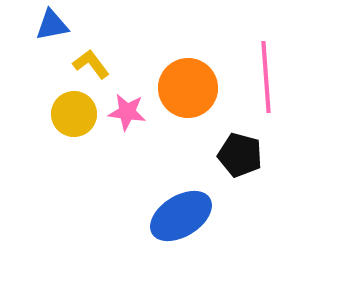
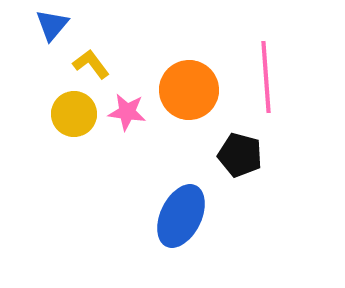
blue triangle: rotated 39 degrees counterclockwise
orange circle: moved 1 px right, 2 px down
blue ellipse: rotated 32 degrees counterclockwise
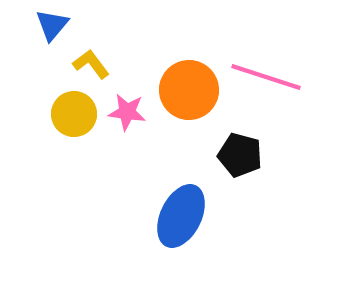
pink line: rotated 68 degrees counterclockwise
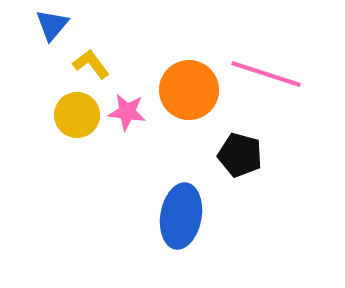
pink line: moved 3 px up
yellow circle: moved 3 px right, 1 px down
blue ellipse: rotated 16 degrees counterclockwise
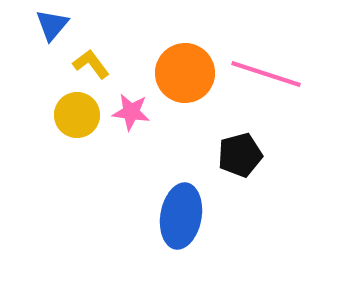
orange circle: moved 4 px left, 17 px up
pink star: moved 4 px right
black pentagon: rotated 30 degrees counterclockwise
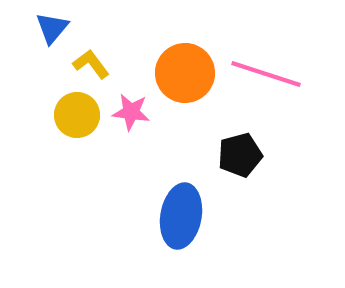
blue triangle: moved 3 px down
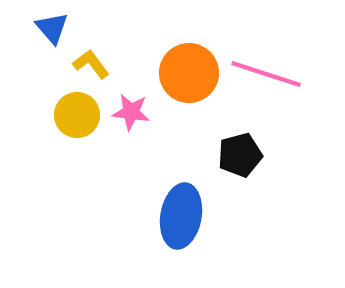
blue triangle: rotated 21 degrees counterclockwise
orange circle: moved 4 px right
